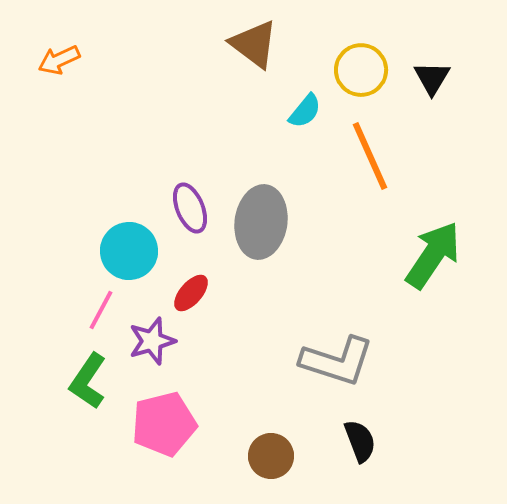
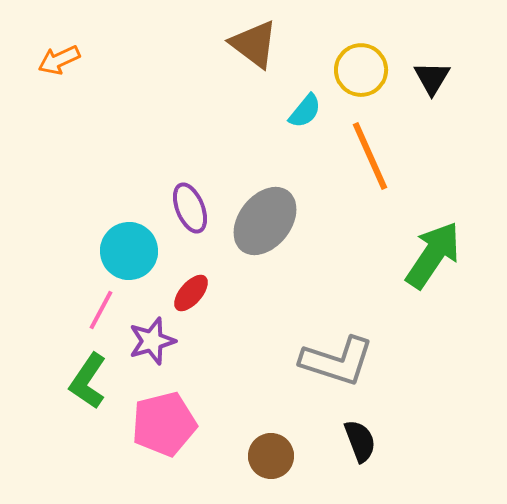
gray ellipse: moved 4 px right, 1 px up; rotated 30 degrees clockwise
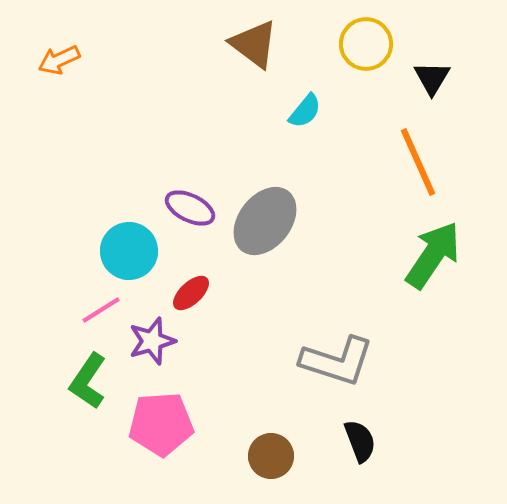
yellow circle: moved 5 px right, 26 px up
orange line: moved 48 px right, 6 px down
purple ellipse: rotated 42 degrees counterclockwise
red ellipse: rotated 6 degrees clockwise
pink line: rotated 30 degrees clockwise
pink pentagon: moved 3 px left; rotated 10 degrees clockwise
